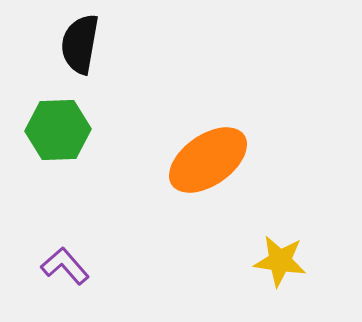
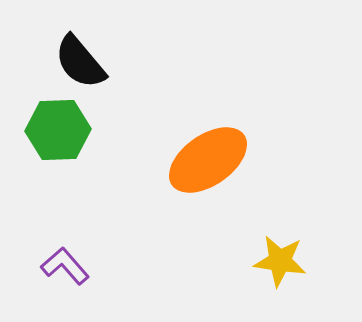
black semicircle: moved 18 px down; rotated 50 degrees counterclockwise
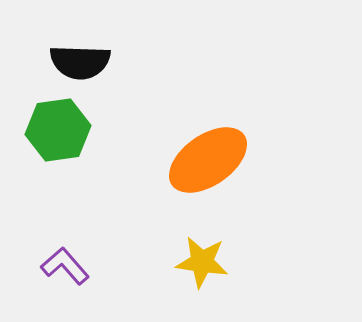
black semicircle: rotated 48 degrees counterclockwise
green hexagon: rotated 6 degrees counterclockwise
yellow star: moved 78 px left, 1 px down
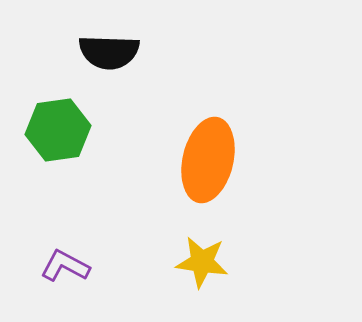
black semicircle: moved 29 px right, 10 px up
orange ellipse: rotated 42 degrees counterclockwise
purple L-shape: rotated 21 degrees counterclockwise
